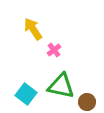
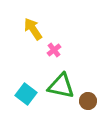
brown circle: moved 1 px right, 1 px up
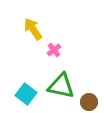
brown circle: moved 1 px right, 1 px down
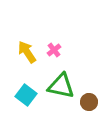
yellow arrow: moved 6 px left, 23 px down
cyan square: moved 1 px down
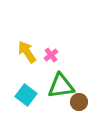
pink cross: moved 3 px left, 5 px down
green triangle: rotated 20 degrees counterclockwise
brown circle: moved 10 px left
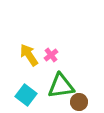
yellow arrow: moved 2 px right, 3 px down
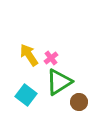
pink cross: moved 3 px down
green triangle: moved 2 px left, 4 px up; rotated 24 degrees counterclockwise
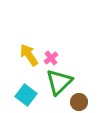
green triangle: rotated 12 degrees counterclockwise
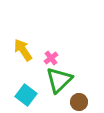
yellow arrow: moved 6 px left, 5 px up
green triangle: moved 2 px up
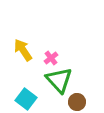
green triangle: rotated 28 degrees counterclockwise
cyan square: moved 4 px down
brown circle: moved 2 px left
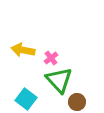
yellow arrow: rotated 45 degrees counterclockwise
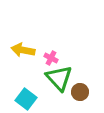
pink cross: rotated 24 degrees counterclockwise
green triangle: moved 2 px up
brown circle: moved 3 px right, 10 px up
